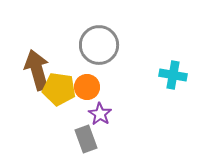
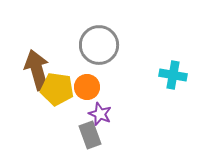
yellow pentagon: moved 2 px left
purple star: rotated 10 degrees counterclockwise
gray rectangle: moved 4 px right, 4 px up
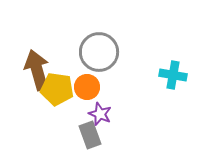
gray circle: moved 7 px down
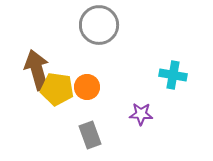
gray circle: moved 27 px up
purple star: moved 41 px right; rotated 20 degrees counterclockwise
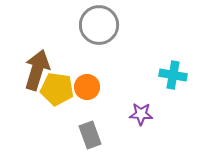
brown arrow: rotated 33 degrees clockwise
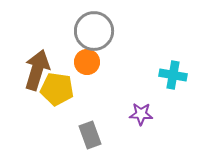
gray circle: moved 5 px left, 6 px down
orange circle: moved 25 px up
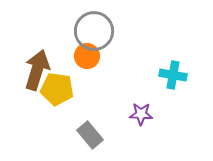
orange circle: moved 6 px up
gray rectangle: rotated 20 degrees counterclockwise
